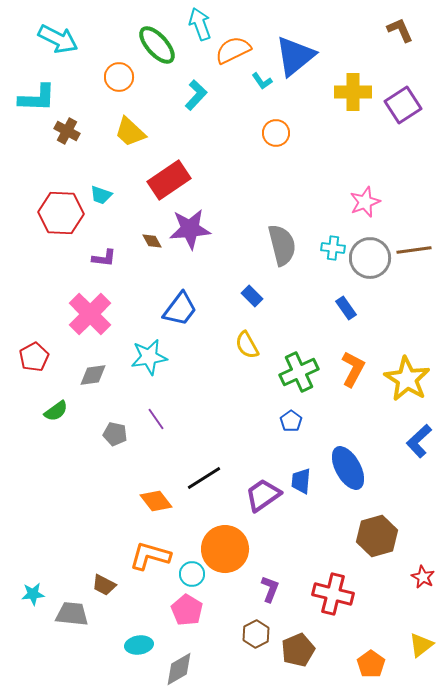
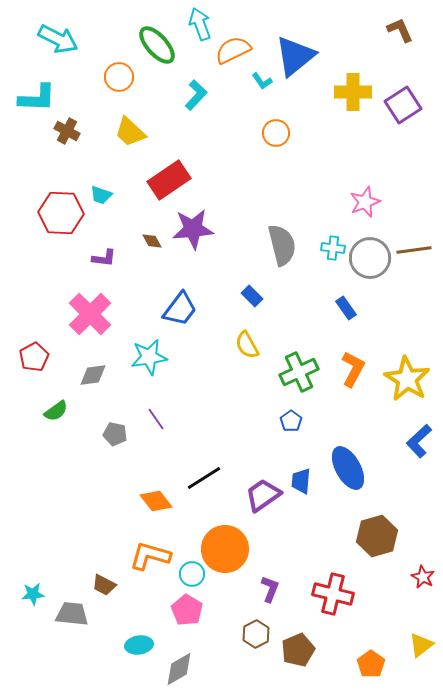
purple star at (190, 229): moved 3 px right
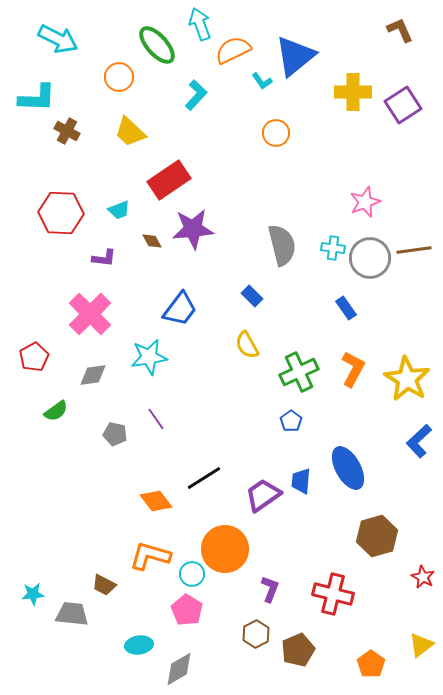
cyan trapezoid at (101, 195): moved 18 px right, 15 px down; rotated 40 degrees counterclockwise
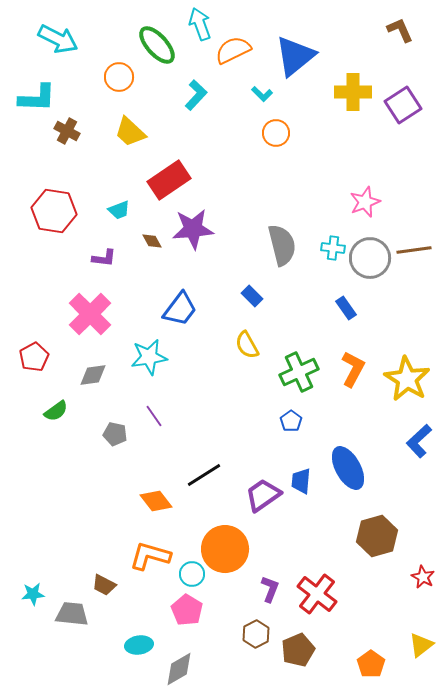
cyan L-shape at (262, 81): moved 13 px down; rotated 10 degrees counterclockwise
red hexagon at (61, 213): moved 7 px left, 2 px up; rotated 6 degrees clockwise
purple line at (156, 419): moved 2 px left, 3 px up
black line at (204, 478): moved 3 px up
red cross at (333, 594): moved 16 px left; rotated 24 degrees clockwise
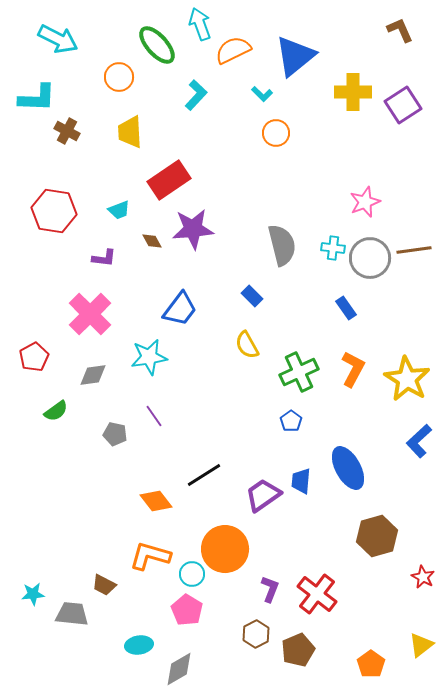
yellow trapezoid at (130, 132): rotated 44 degrees clockwise
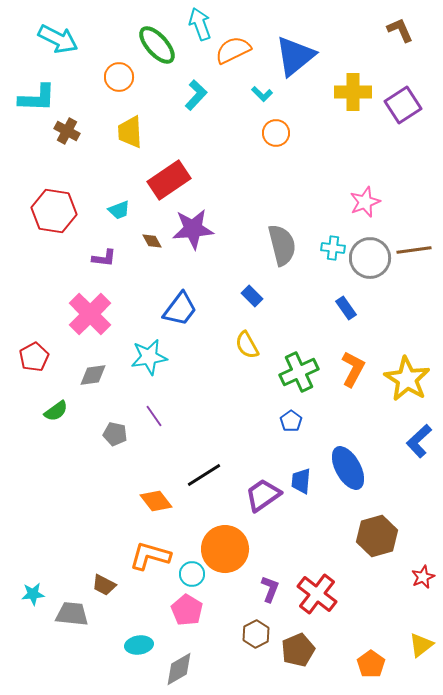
red star at (423, 577): rotated 20 degrees clockwise
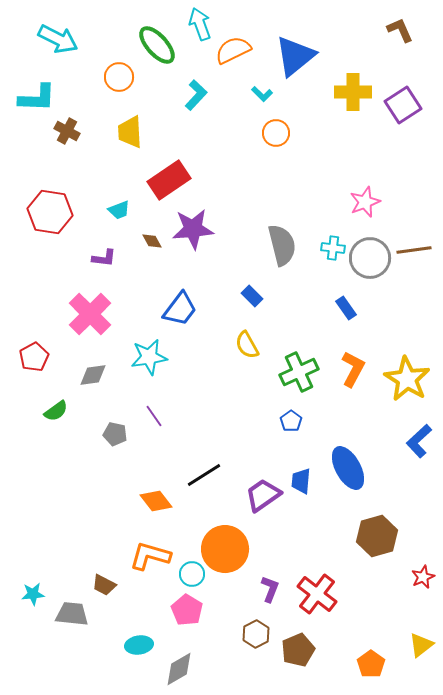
red hexagon at (54, 211): moved 4 px left, 1 px down
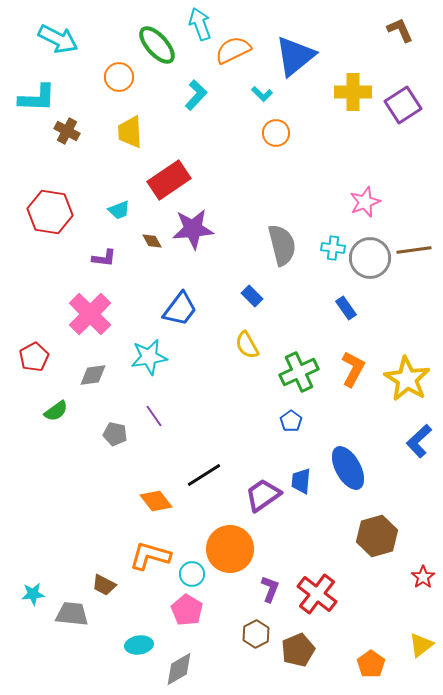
orange circle at (225, 549): moved 5 px right
red star at (423, 577): rotated 10 degrees counterclockwise
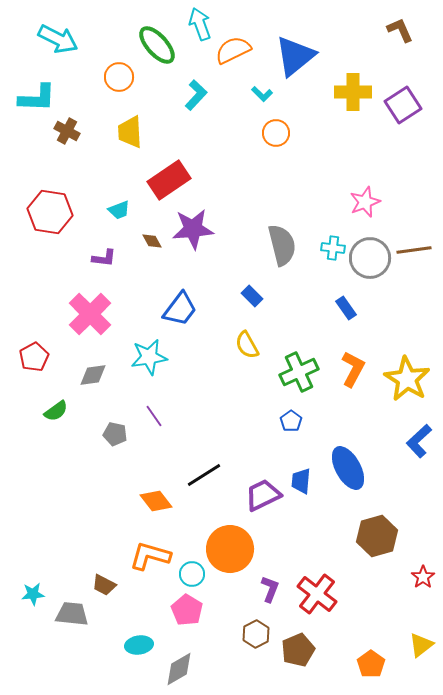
purple trapezoid at (263, 495): rotated 9 degrees clockwise
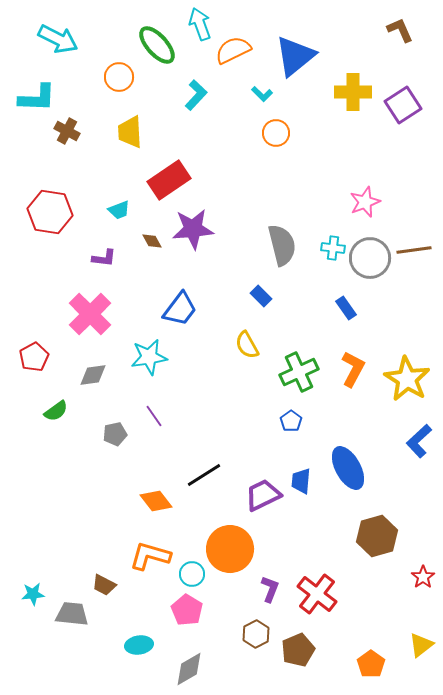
blue rectangle at (252, 296): moved 9 px right
gray pentagon at (115, 434): rotated 25 degrees counterclockwise
gray diamond at (179, 669): moved 10 px right
